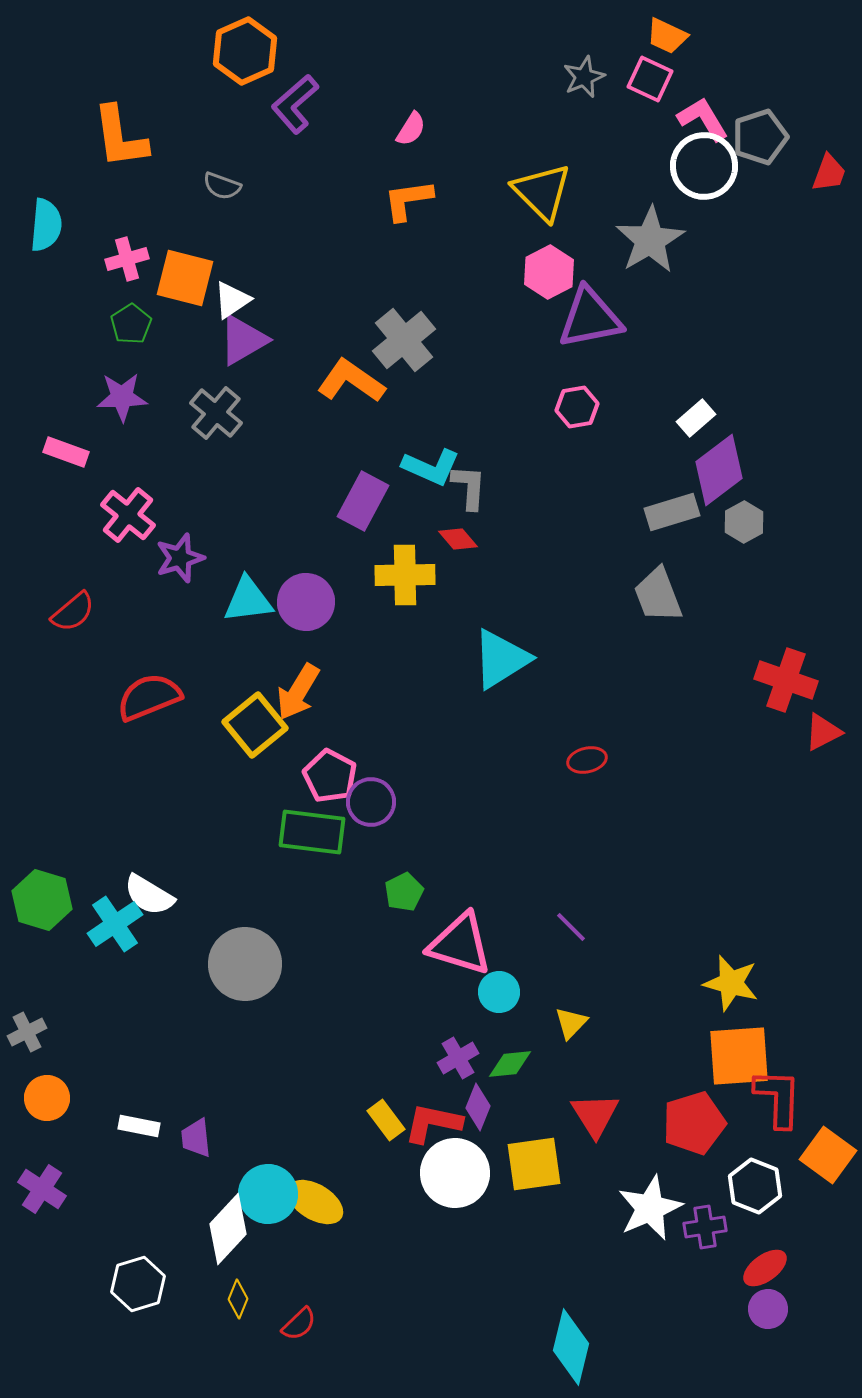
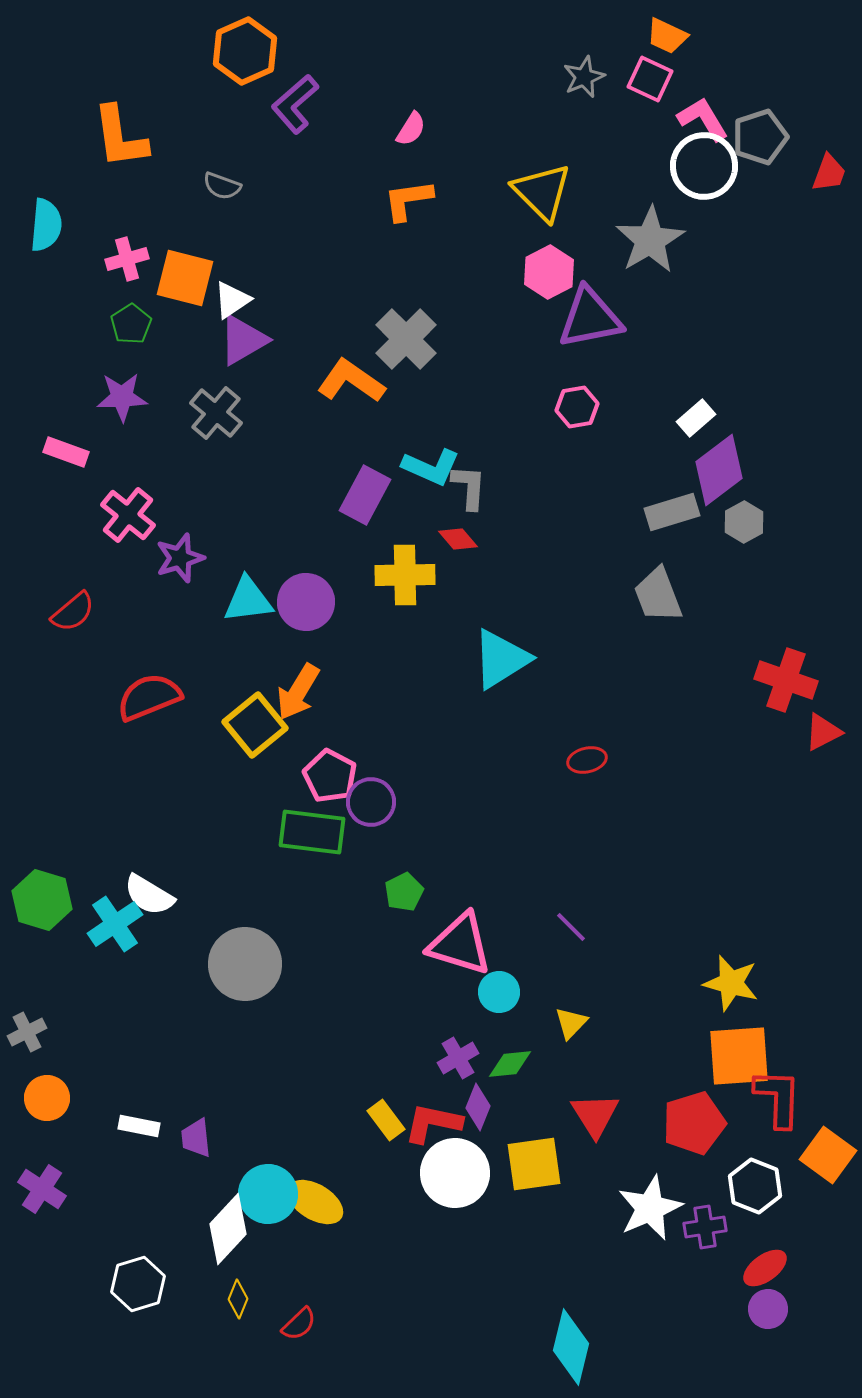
gray cross at (404, 340): moved 2 px right, 1 px up; rotated 6 degrees counterclockwise
purple rectangle at (363, 501): moved 2 px right, 6 px up
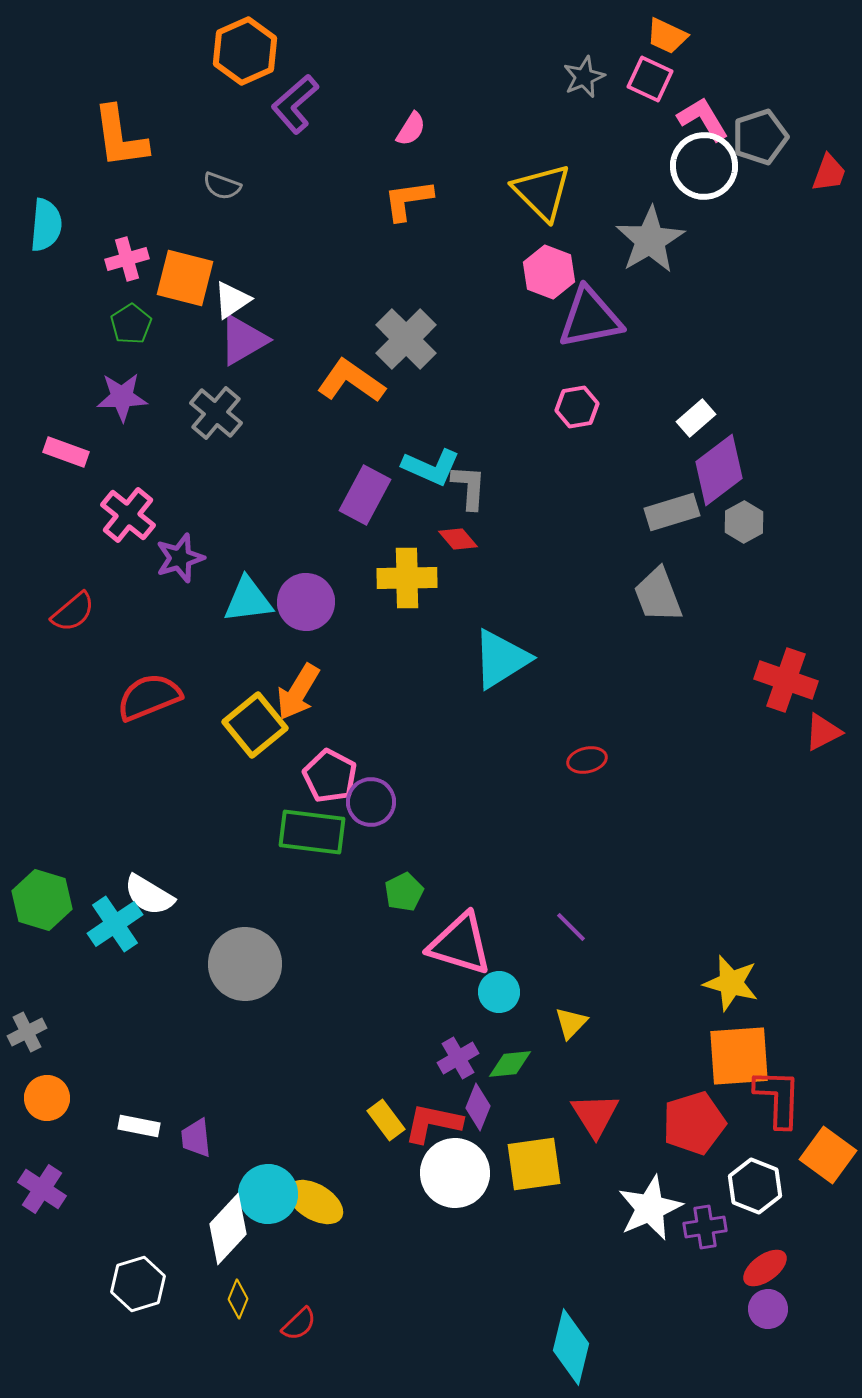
pink hexagon at (549, 272): rotated 12 degrees counterclockwise
yellow cross at (405, 575): moved 2 px right, 3 px down
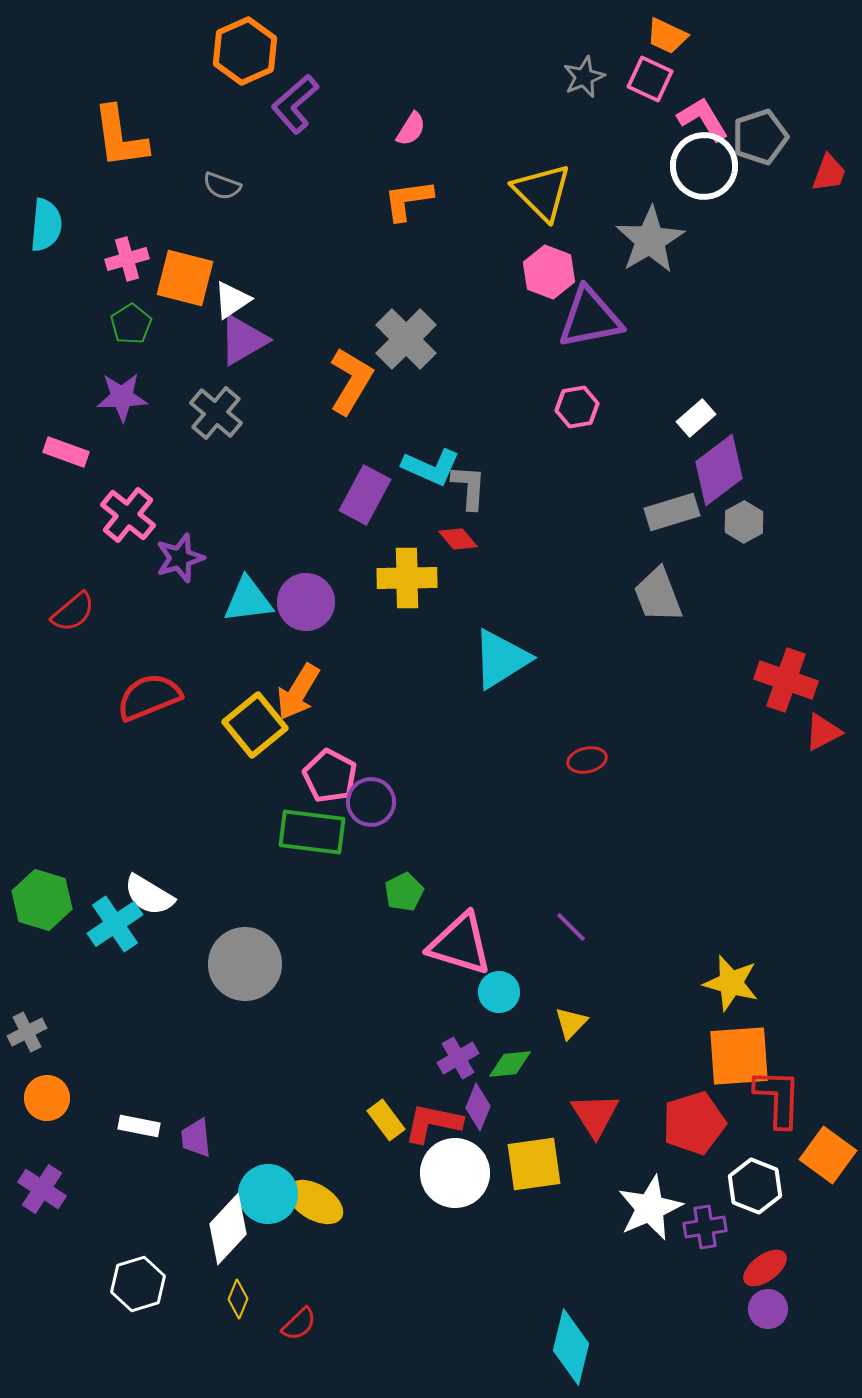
orange L-shape at (351, 381): rotated 86 degrees clockwise
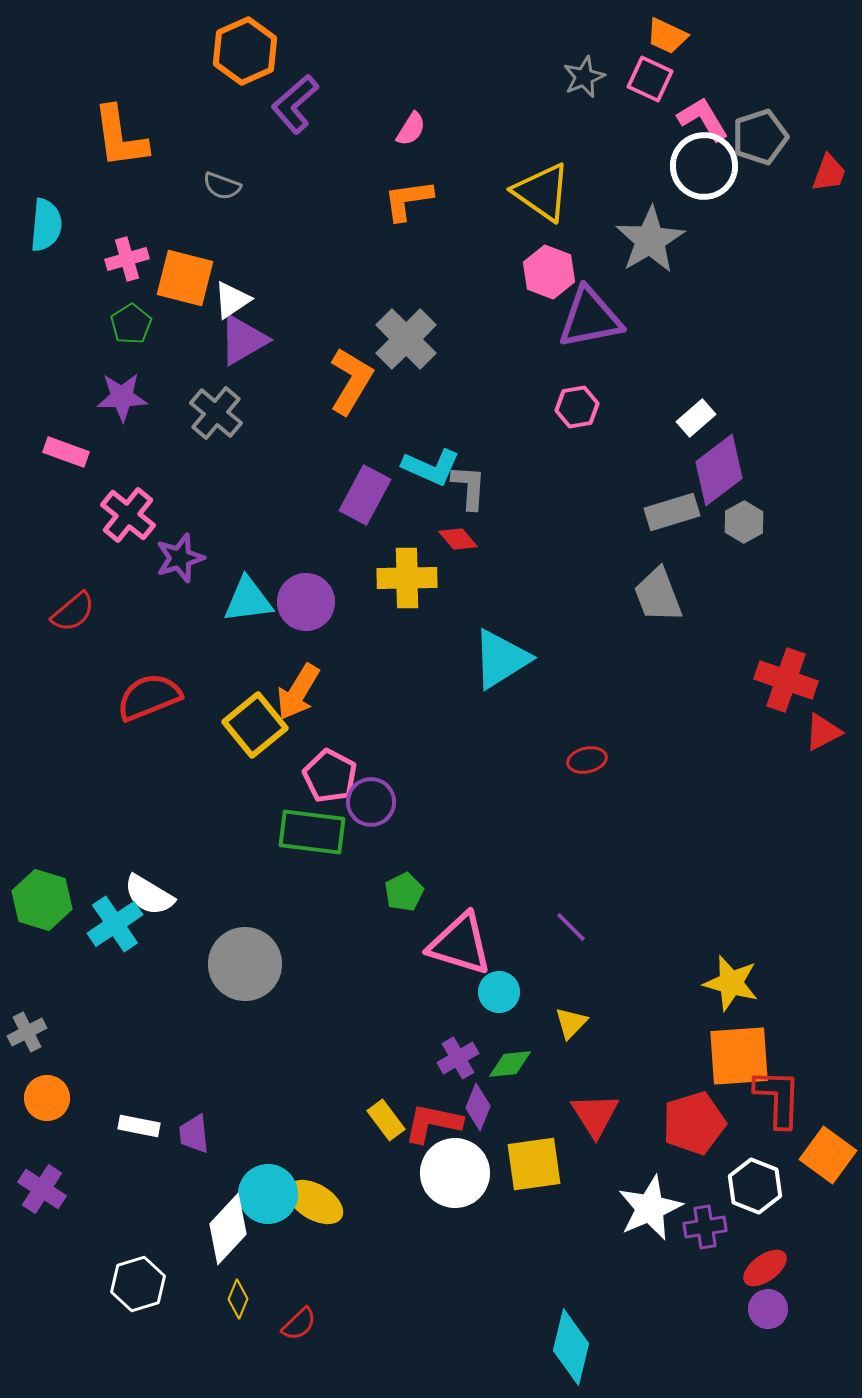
yellow triangle at (542, 192): rotated 10 degrees counterclockwise
purple trapezoid at (196, 1138): moved 2 px left, 4 px up
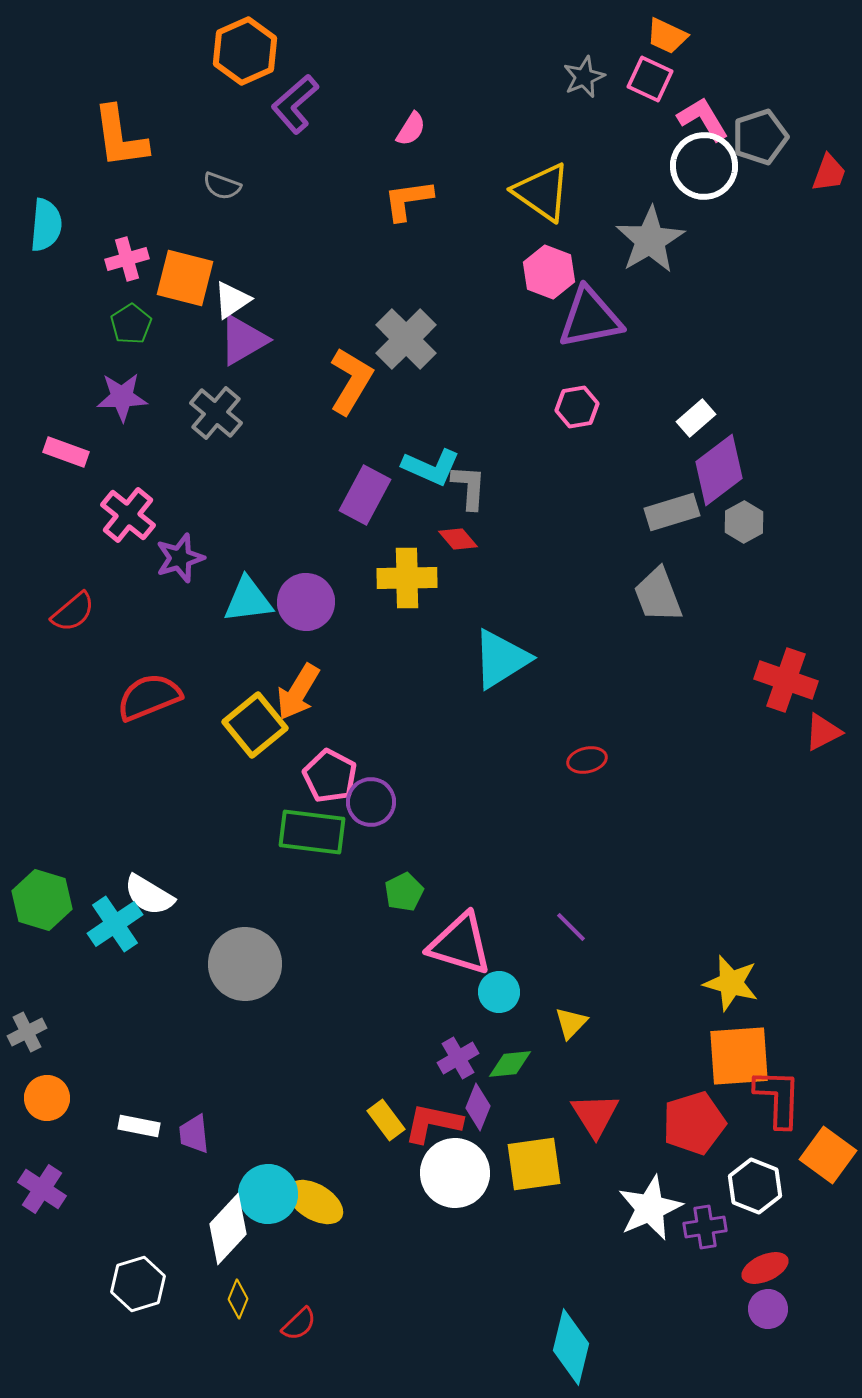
red ellipse at (765, 1268): rotated 12 degrees clockwise
